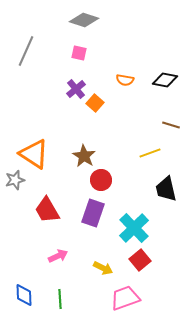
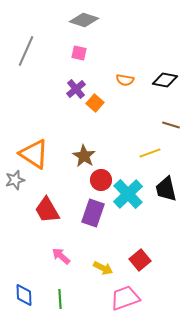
cyan cross: moved 6 px left, 34 px up
pink arrow: moved 3 px right; rotated 114 degrees counterclockwise
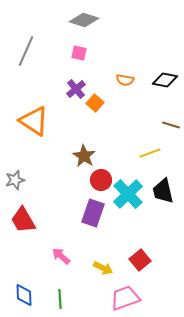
orange triangle: moved 33 px up
black trapezoid: moved 3 px left, 2 px down
red trapezoid: moved 24 px left, 10 px down
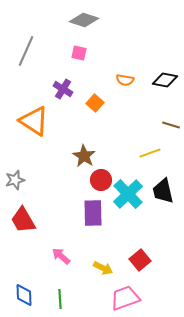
purple cross: moved 13 px left; rotated 18 degrees counterclockwise
purple rectangle: rotated 20 degrees counterclockwise
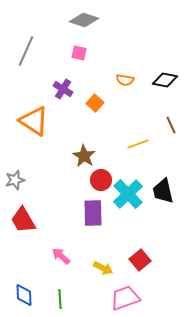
brown line: rotated 48 degrees clockwise
yellow line: moved 12 px left, 9 px up
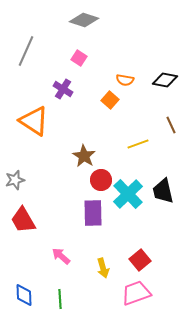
pink square: moved 5 px down; rotated 21 degrees clockwise
orange square: moved 15 px right, 3 px up
yellow arrow: rotated 48 degrees clockwise
pink trapezoid: moved 11 px right, 5 px up
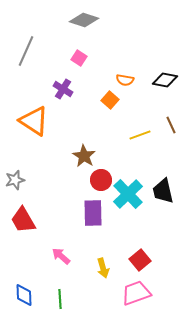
yellow line: moved 2 px right, 9 px up
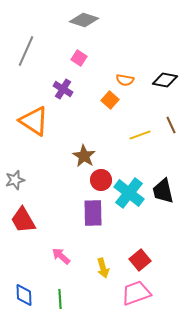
cyan cross: moved 1 px right, 1 px up; rotated 8 degrees counterclockwise
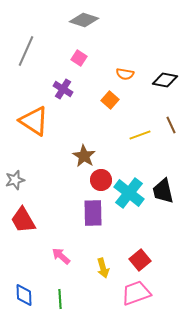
orange semicircle: moved 6 px up
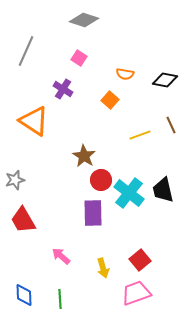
black trapezoid: moved 1 px up
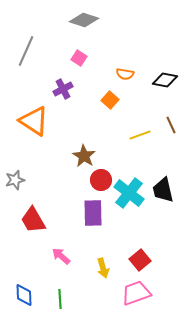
purple cross: rotated 30 degrees clockwise
red trapezoid: moved 10 px right
